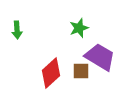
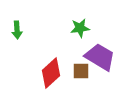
green star: moved 1 px right; rotated 12 degrees clockwise
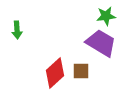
green star: moved 26 px right, 12 px up
purple trapezoid: moved 1 px right, 14 px up
red diamond: moved 4 px right
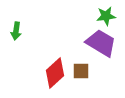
green arrow: moved 1 px left, 1 px down; rotated 12 degrees clockwise
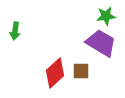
green arrow: moved 1 px left
